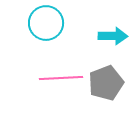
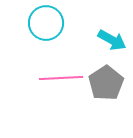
cyan arrow: moved 1 px left, 4 px down; rotated 28 degrees clockwise
gray pentagon: rotated 12 degrees counterclockwise
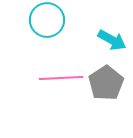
cyan circle: moved 1 px right, 3 px up
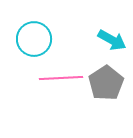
cyan circle: moved 13 px left, 19 px down
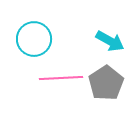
cyan arrow: moved 2 px left, 1 px down
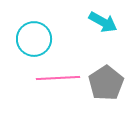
cyan arrow: moved 7 px left, 19 px up
pink line: moved 3 px left
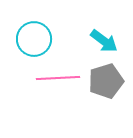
cyan arrow: moved 1 px right, 19 px down; rotated 8 degrees clockwise
gray pentagon: moved 2 px up; rotated 16 degrees clockwise
